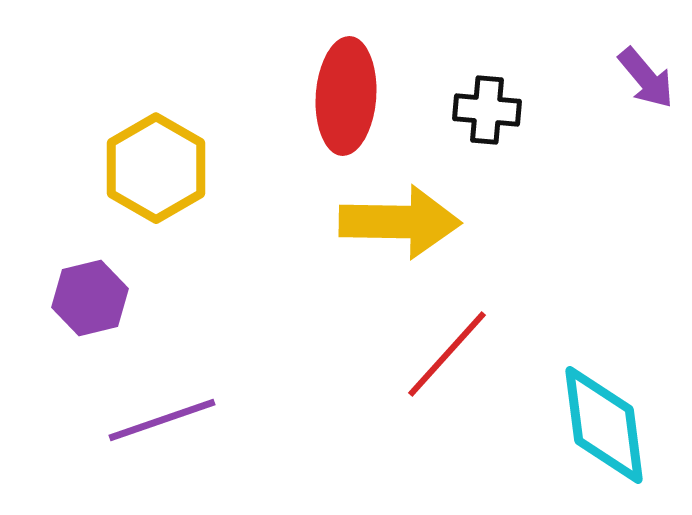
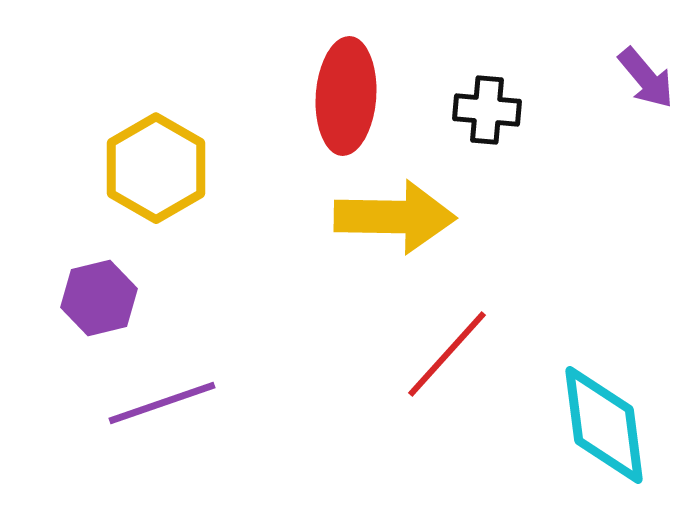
yellow arrow: moved 5 px left, 5 px up
purple hexagon: moved 9 px right
purple line: moved 17 px up
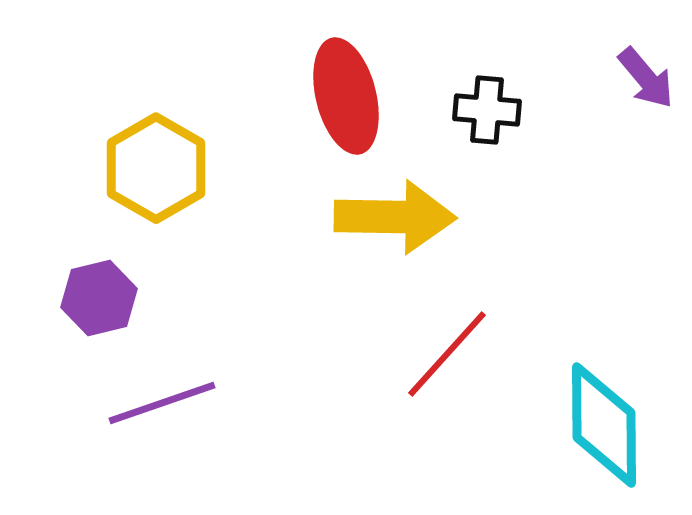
red ellipse: rotated 18 degrees counterclockwise
cyan diamond: rotated 7 degrees clockwise
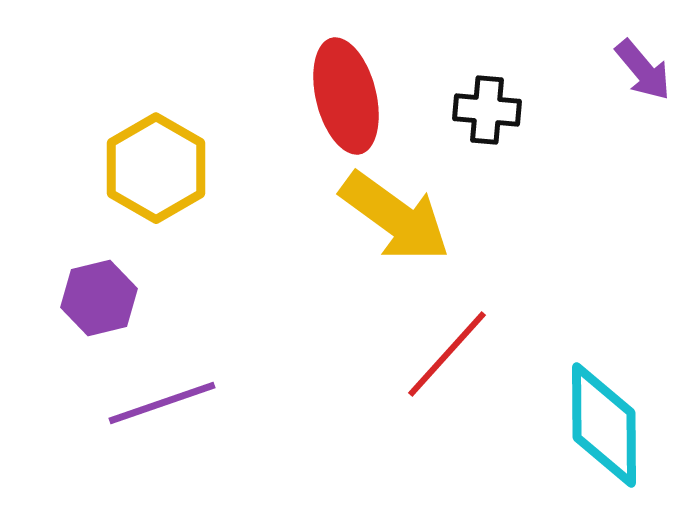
purple arrow: moved 3 px left, 8 px up
yellow arrow: rotated 35 degrees clockwise
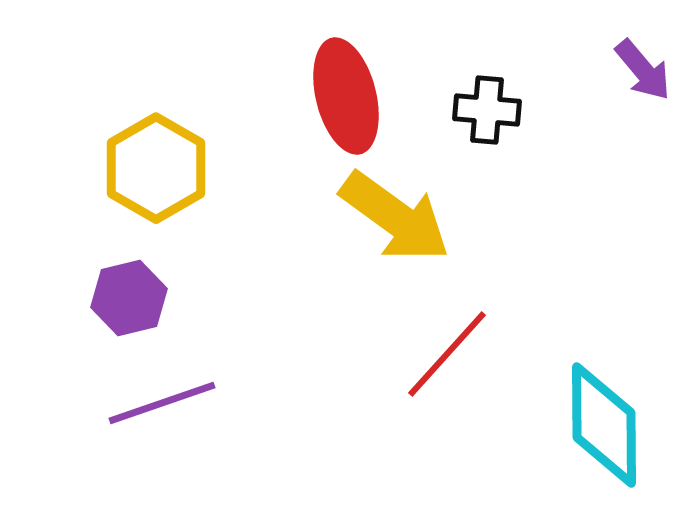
purple hexagon: moved 30 px right
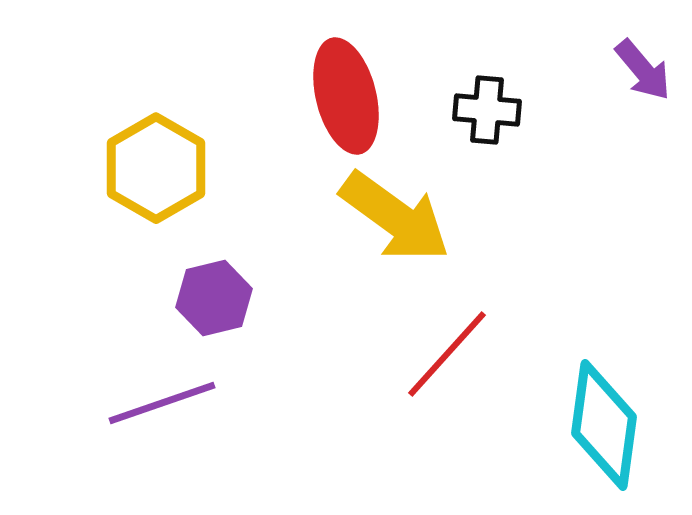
purple hexagon: moved 85 px right
cyan diamond: rotated 8 degrees clockwise
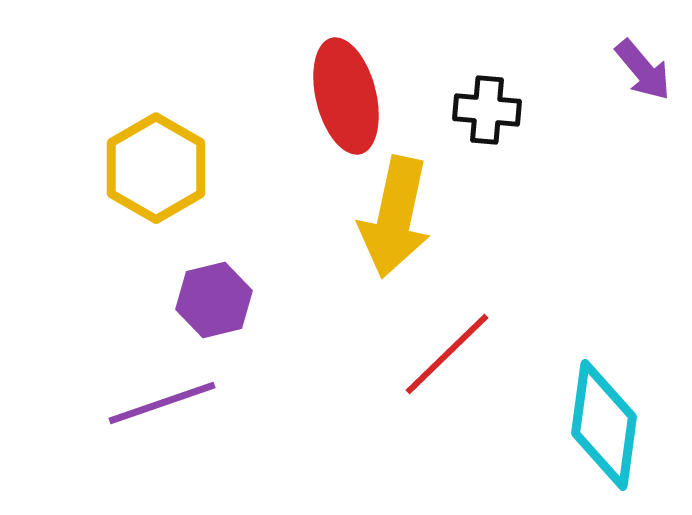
yellow arrow: rotated 66 degrees clockwise
purple hexagon: moved 2 px down
red line: rotated 4 degrees clockwise
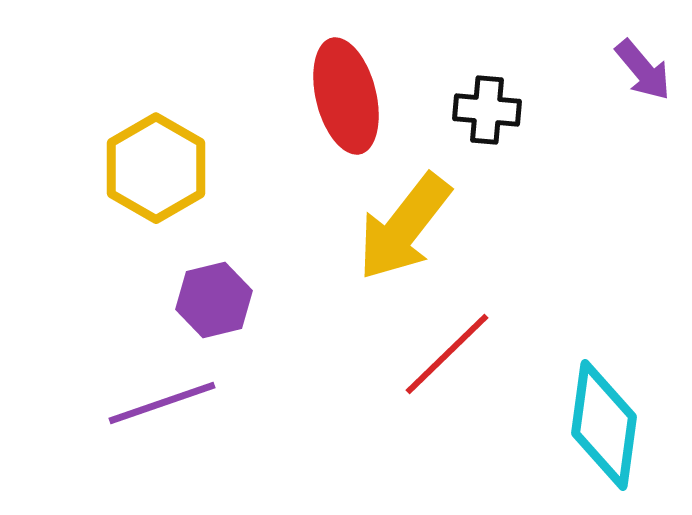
yellow arrow: moved 9 px right, 10 px down; rotated 26 degrees clockwise
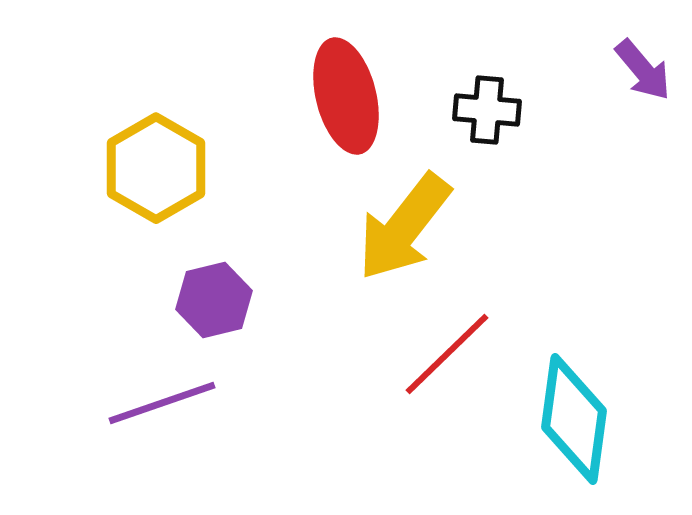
cyan diamond: moved 30 px left, 6 px up
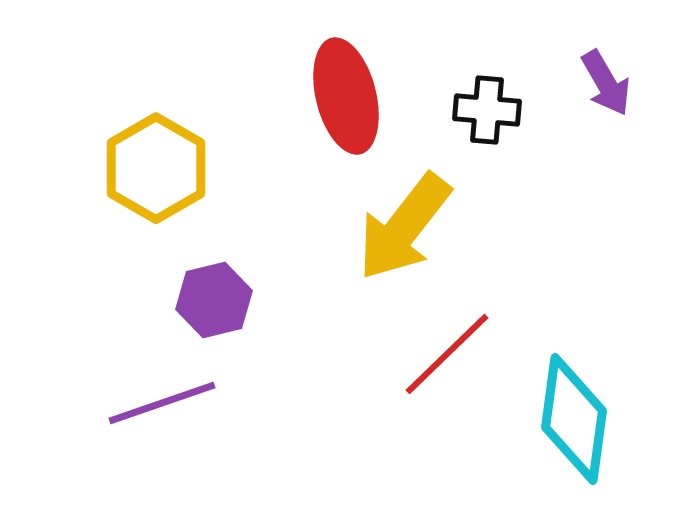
purple arrow: moved 37 px left, 13 px down; rotated 10 degrees clockwise
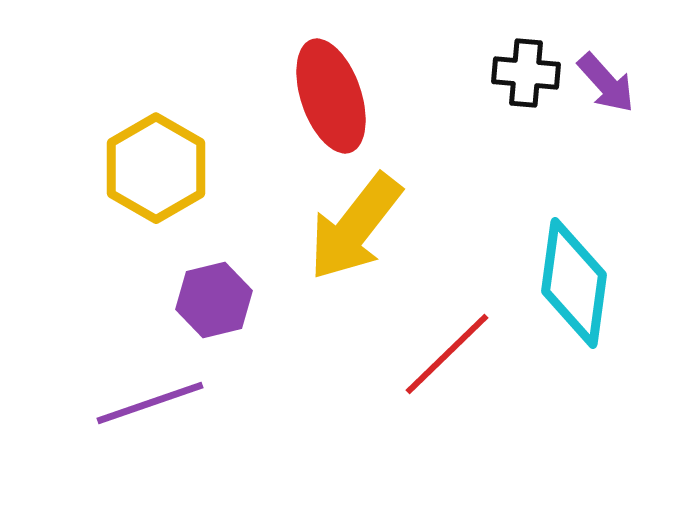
purple arrow: rotated 12 degrees counterclockwise
red ellipse: moved 15 px left; rotated 5 degrees counterclockwise
black cross: moved 39 px right, 37 px up
yellow arrow: moved 49 px left
purple line: moved 12 px left
cyan diamond: moved 136 px up
